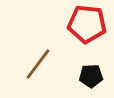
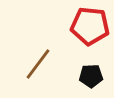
red pentagon: moved 3 px right, 2 px down
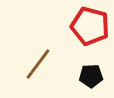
red pentagon: rotated 9 degrees clockwise
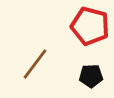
brown line: moved 3 px left
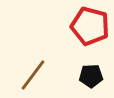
brown line: moved 2 px left, 11 px down
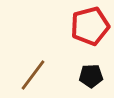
red pentagon: rotated 30 degrees counterclockwise
